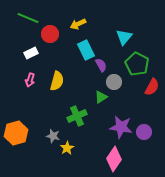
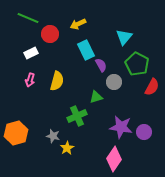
green triangle: moved 5 px left; rotated 16 degrees clockwise
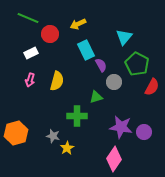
green cross: rotated 24 degrees clockwise
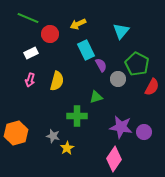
cyan triangle: moved 3 px left, 6 px up
gray circle: moved 4 px right, 3 px up
